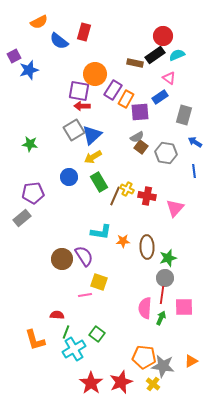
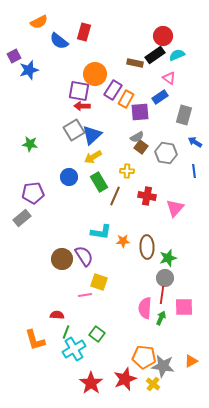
yellow cross at (127, 189): moved 18 px up; rotated 24 degrees counterclockwise
red star at (121, 382): moved 4 px right, 3 px up
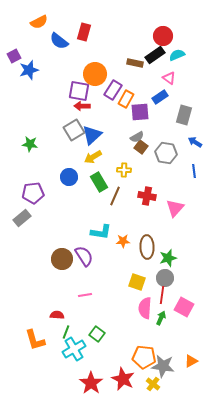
yellow cross at (127, 171): moved 3 px left, 1 px up
yellow square at (99, 282): moved 38 px right
pink square at (184, 307): rotated 30 degrees clockwise
red star at (125, 379): moved 2 px left; rotated 25 degrees counterclockwise
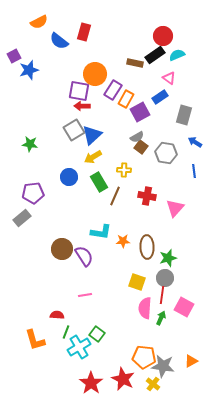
purple square at (140, 112): rotated 24 degrees counterclockwise
brown circle at (62, 259): moved 10 px up
cyan cross at (74, 349): moved 5 px right, 2 px up
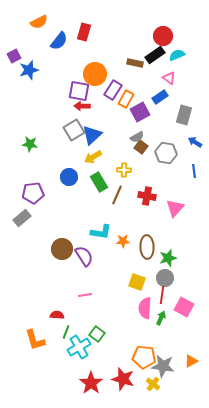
blue semicircle at (59, 41): rotated 90 degrees counterclockwise
brown line at (115, 196): moved 2 px right, 1 px up
red star at (123, 379): rotated 10 degrees counterclockwise
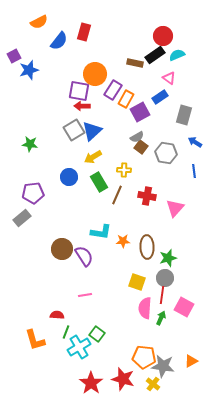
blue triangle at (92, 135): moved 4 px up
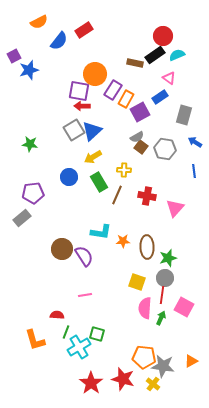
red rectangle at (84, 32): moved 2 px up; rotated 42 degrees clockwise
gray hexagon at (166, 153): moved 1 px left, 4 px up
green square at (97, 334): rotated 21 degrees counterclockwise
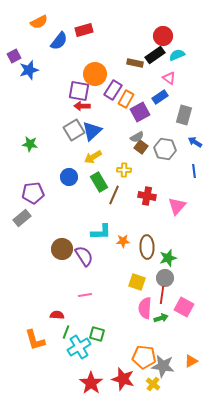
red rectangle at (84, 30): rotated 18 degrees clockwise
brown line at (117, 195): moved 3 px left
pink triangle at (175, 208): moved 2 px right, 2 px up
cyan L-shape at (101, 232): rotated 10 degrees counterclockwise
green arrow at (161, 318): rotated 48 degrees clockwise
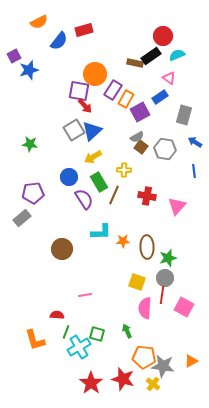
black rectangle at (155, 55): moved 4 px left, 1 px down
red arrow at (82, 106): moved 3 px right; rotated 133 degrees counterclockwise
purple semicircle at (84, 256): moved 57 px up
green arrow at (161, 318): moved 34 px left, 13 px down; rotated 96 degrees counterclockwise
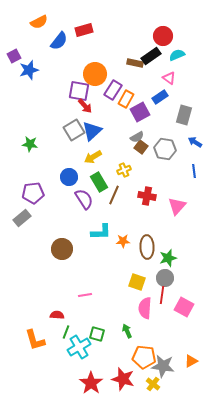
yellow cross at (124, 170): rotated 24 degrees counterclockwise
